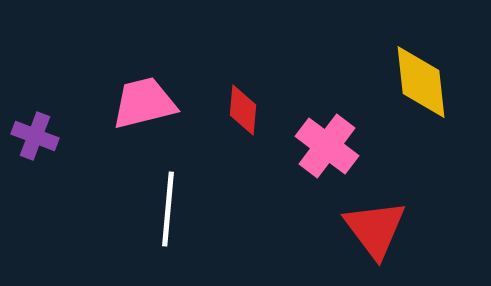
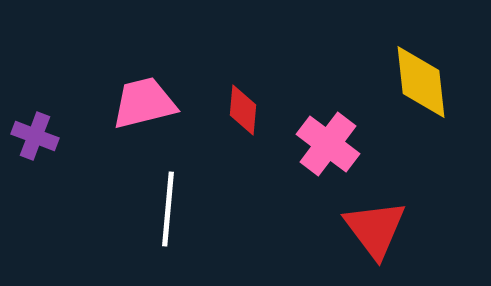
pink cross: moved 1 px right, 2 px up
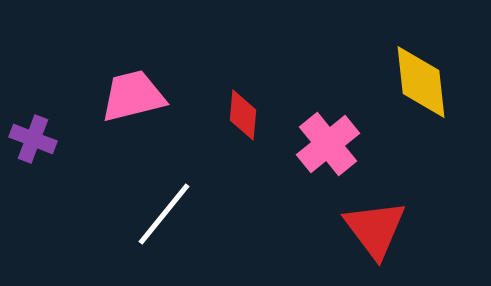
pink trapezoid: moved 11 px left, 7 px up
red diamond: moved 5 px down
purple cross: moved 2 px left, 3 px down
pink cross: rotated 14 degrees clockwise
white line: moved 4 px left, 5 px down; rotated 34 degrees clockwise
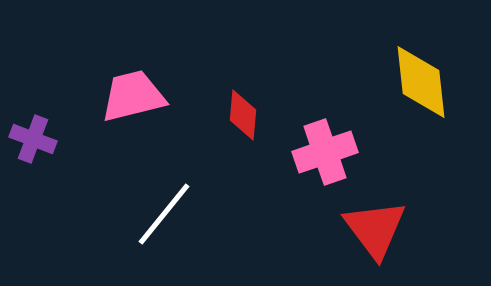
pink cross: moved 3 px left, 8 px down; rotated 20 degrees clockwise
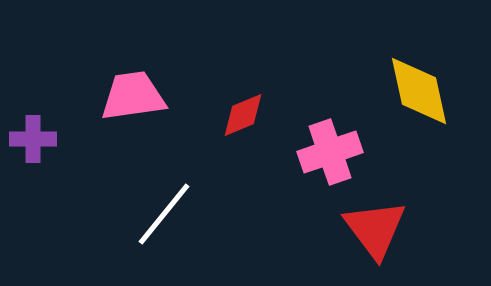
yellow diamond: moved 2 px left, 9 px down; rotated 6 degrees counterclockwise
pink trapezoid: rotated 6 degrees clockwise
red diamond: rotated 63 degrees clockwise
purple cross: rotated 21 degrees counterclockwise
pink cross: moved 5 px right
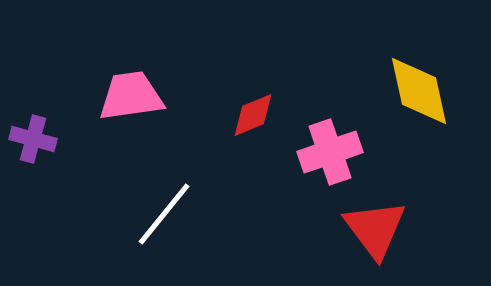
pink trapezoid: moved 2 px left
red diamond: moved 10 px right
purple cross: rotated 15 degrees clockwise
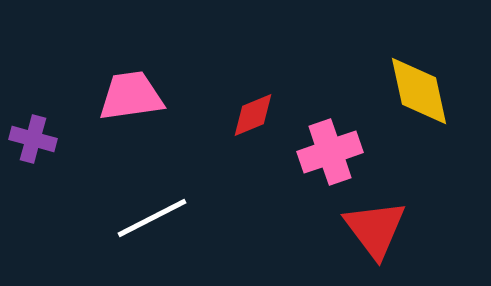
white line: moved 12 px left, 4 px down; rotated 24 degrees clockwise
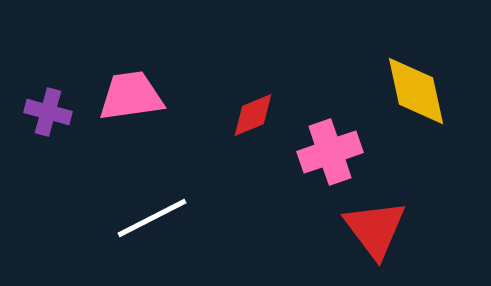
yellow diamond: moved 3 px left
purple cross: moved 15 px right, 27 px up
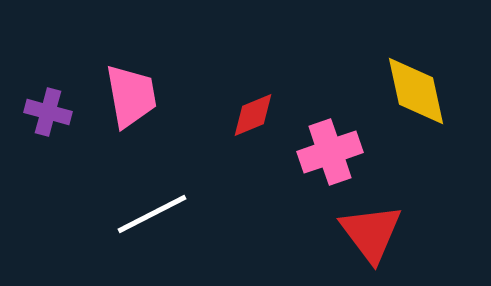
pink trapezoid: rotated 88 degrees clockwise
white line: moved 4 px up
red triangle: moved 4 px left, 4 px down
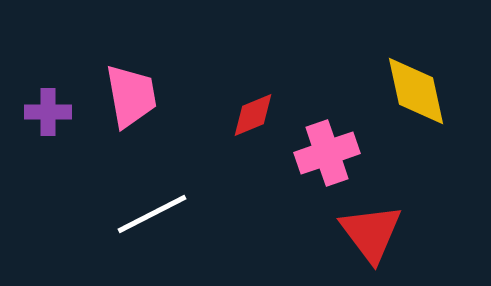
purple cross: rotated 15 degrees counterclockwise
pink cross: moved 3 px left, 1 px down
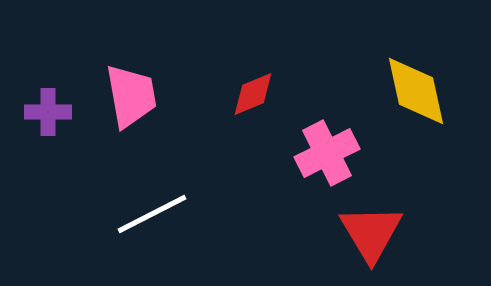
red diamond: moved 21 px up
pink cross: rotated 8 degrees counterclockwise
red triangle: rotated 6 degrees clockwise
